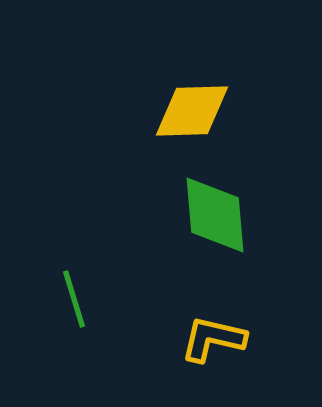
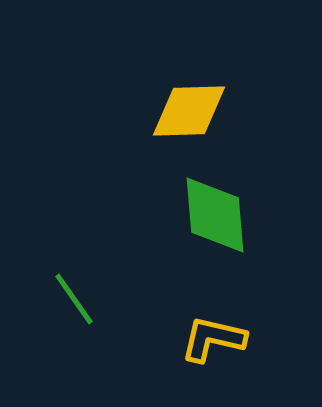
yellow diamond: moved 3 px left
green line: rotated 18 degrees counterclockwise
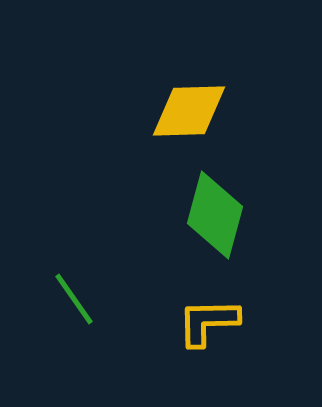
green diamond: rotated 20 degrees clockwise
yellow L-shape: moved 5 px left, 17 px up; rotated 14 degrees counterclockwise
